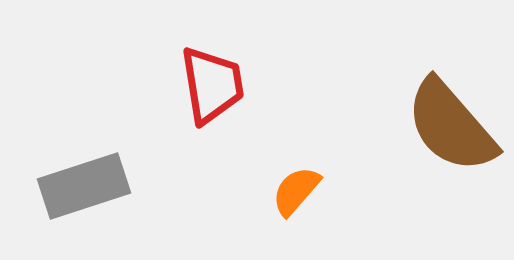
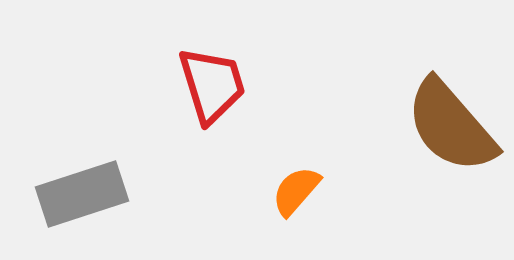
red trapezoid: rotated 8 degrees counterclockwise
gray rectangle: moved 2 px left, 8 px down
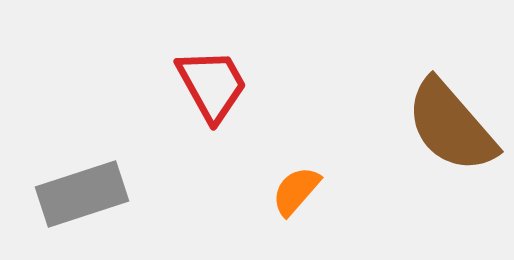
red trapezoid: rotated 12 degrees counterclockwise
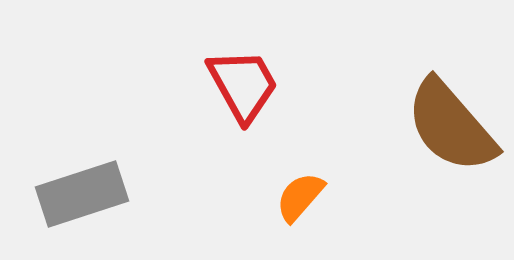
red trapezoid: moved 31 px right
orange semicircle: moved 4 px right, 6 px down
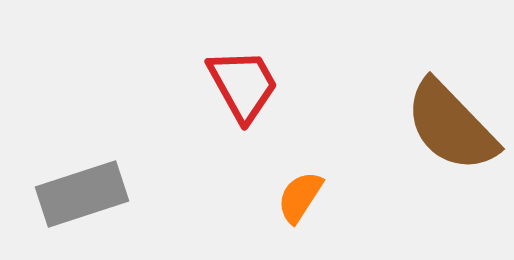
brown semicircle: rotated 3 degrees counterclockwise
orange semicircle: rotated 8 degrees counterclockwise
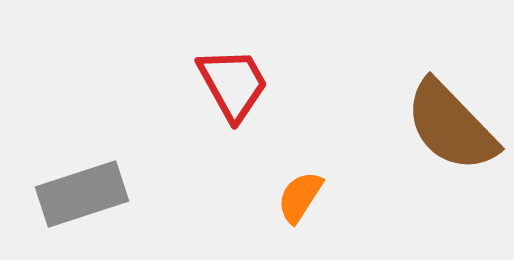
red trapezoid: moved 10 px left, 1 px up
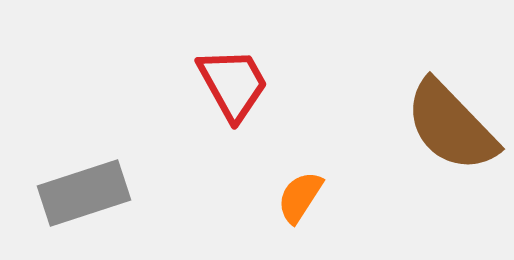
gray rectangle: moved 2 px right, 1 px up
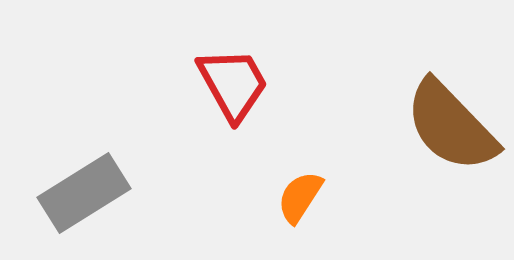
gray rectangle: rotated 14 degrees counterclockwise
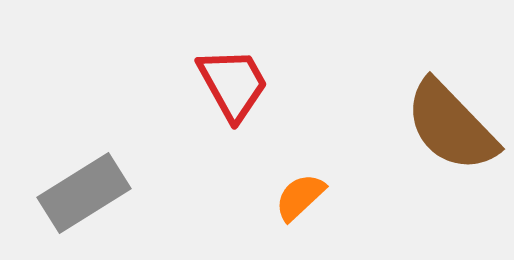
orange semicircle: rotated 14 degrees clockwise
